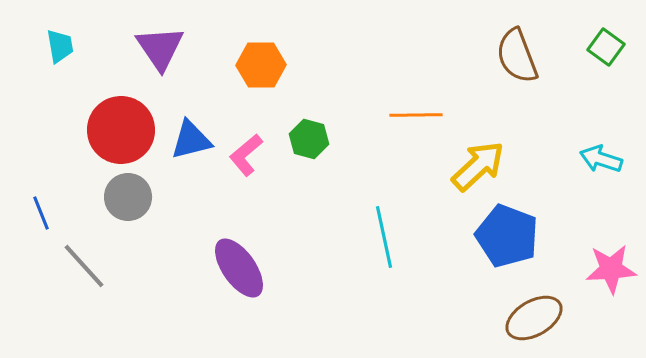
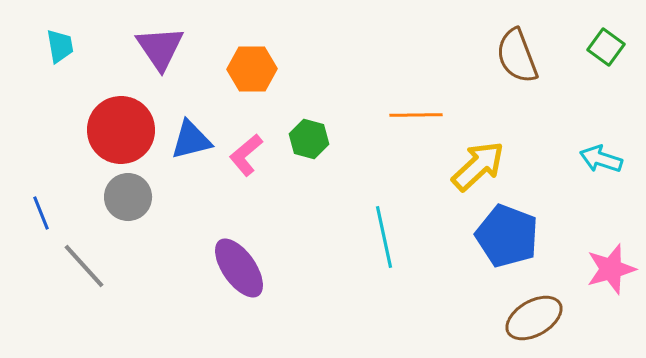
orange hexagon: moved 9 px left, 4 px down
pink star: rotated 12 degrees counterclockwise
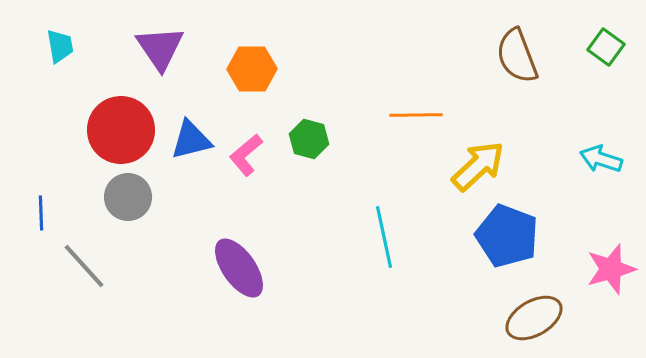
blue line: rotated 20 degrees clockwise
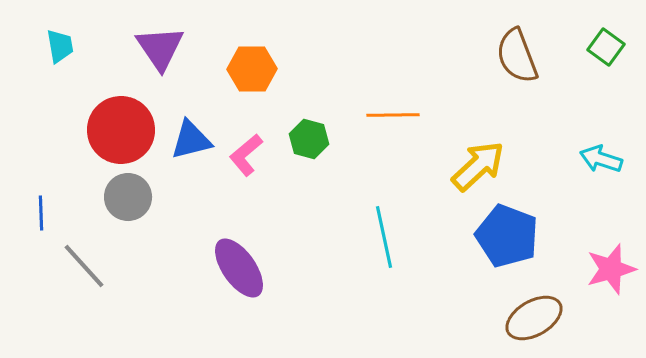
orange line: moved 23 px left
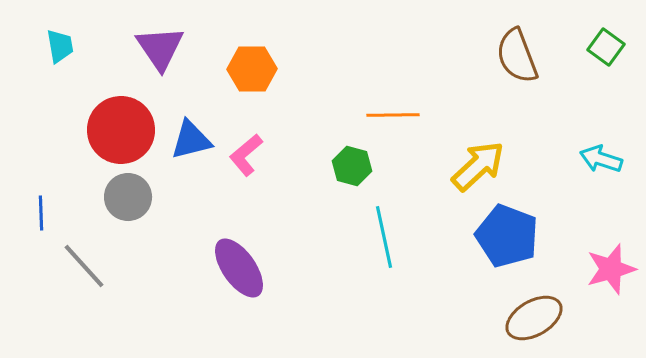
green hexagon: moved 43 px right, 27 px down
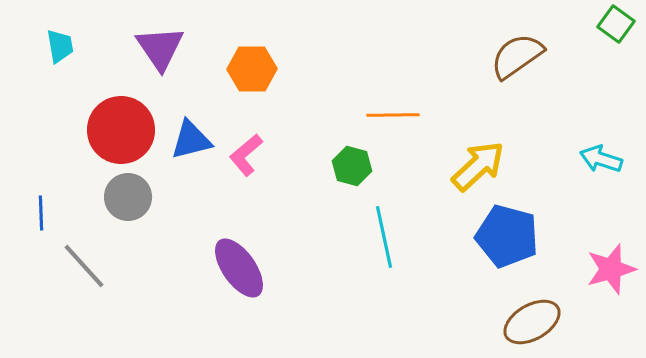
green square: moved 10 px right, 23 px up
brown semicircle: rotated 76 degrees clockwise
blue pentagon: rotated 6 degrees counterclockwise
brown ellipse: moved 2 px left, 4 px down
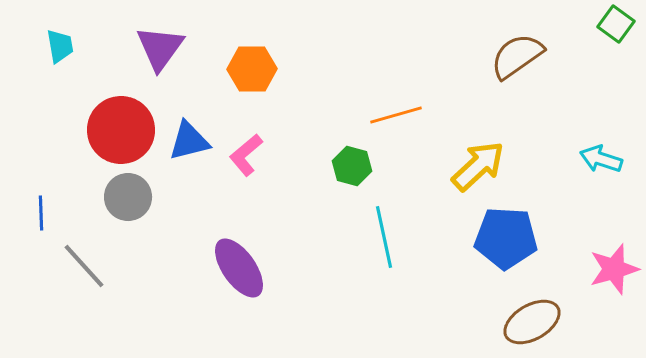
purple triangle: rotated 10 degrees clockwise
orange line: moved 3 px right; rotated 15 degrees counterclockwise
blue triangle: moved 2 px left, 1 px down
blue pentagon: moved 1 px left, 2 px down; rotated 12 degrees counterclockwise
pink star: moved 3 px right
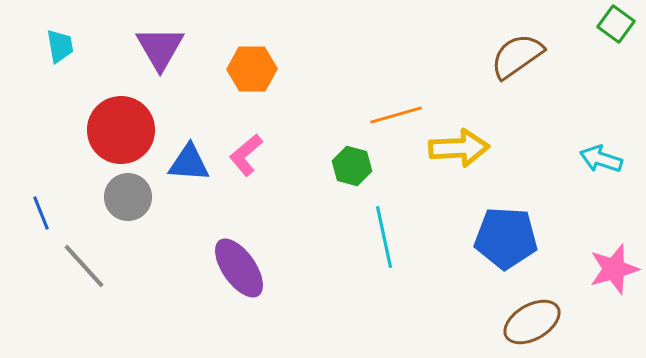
purple triangle: rotated 6 degrees counterclockwise
blue triangle: moved 22 px down; rotated 18 degrees clockwise
yellow arrow: moved 19 px left, 18 px up; rotated 40 degrees clockwise
blue line: rotated 20 degrees counterclockwise
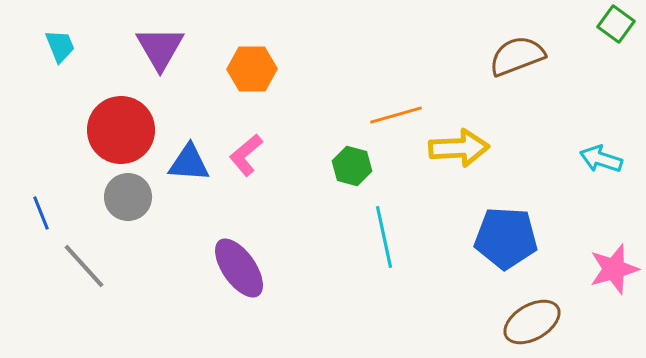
cyan trapezoid: rotated 12 degrees counterclockwise
brown semicircle: rotated 14 degrees clockwise
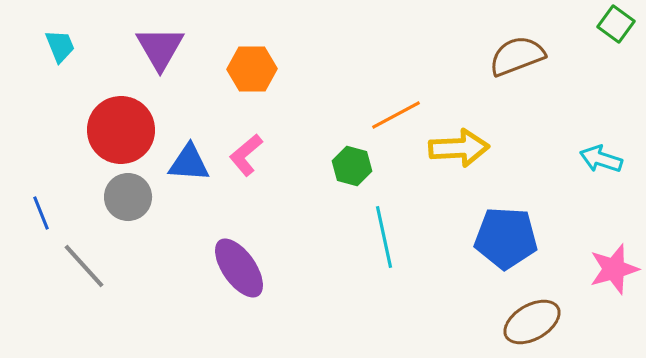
orange line: rotated 12 degrees counterclockwise
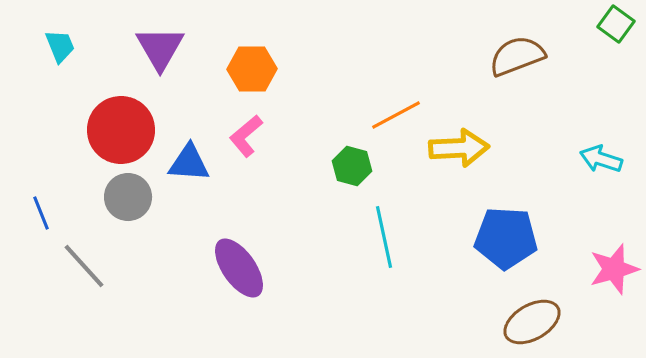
pink L-shape: moved 19 px up
